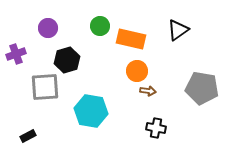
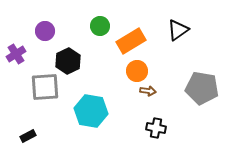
purple circle: moved 3 px left, 3 px down
orange rectangle: moved 2 px down; rotated 44 degrees counterclockwise
purple cross: rotated 12 degrees counterclockwise
black hexagon: moved 1 px right, 1 px down; rotated 10 degrees counterclockwise
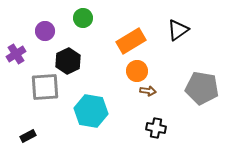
green circle: moved 17 px left, 8 px up
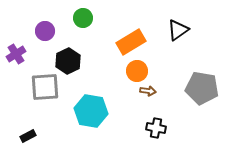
orange rectangle: moved 1 px down
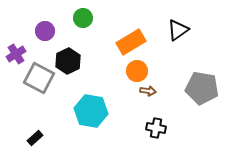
gray square: moved 6 px left, 9 px up; rotated 32 degrees clockwise
black rectangle: moved 7 px right, 2 px down; rotated 14 degrees counterclockwise
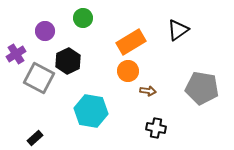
orange circle: moved 9 px left
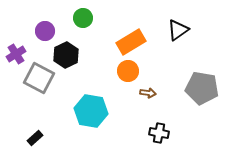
black hexagon: moved 2 px left, 6 px up
brown arrow: moved 2 px down
black cross: moved 3 px right, 5 px down
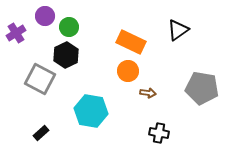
green circle: moved 14 px left, 9 px down
purple circle: moved 15 px up
orange rectangle: rotated 56 degrees clockwise
purple cross: moved 21 px up
gray square: moved 1 px right, 1 px down
black rectangle: moved 6 px right, 5 px up
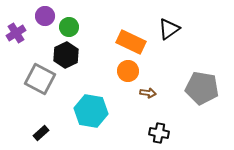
black triangle: moved 9 px left, 1 px up
